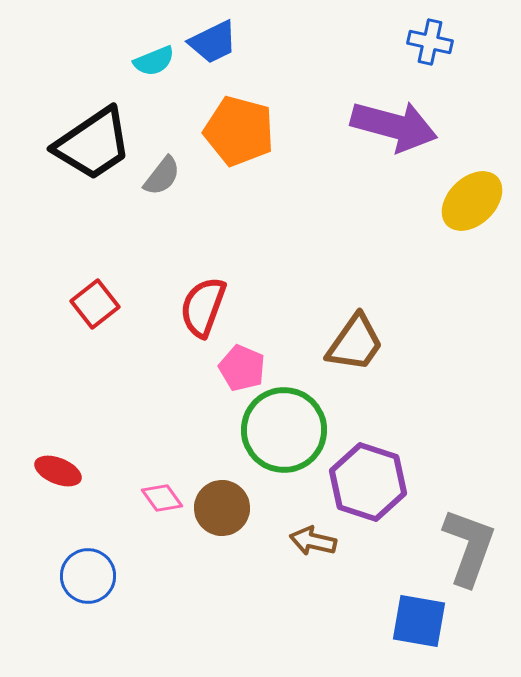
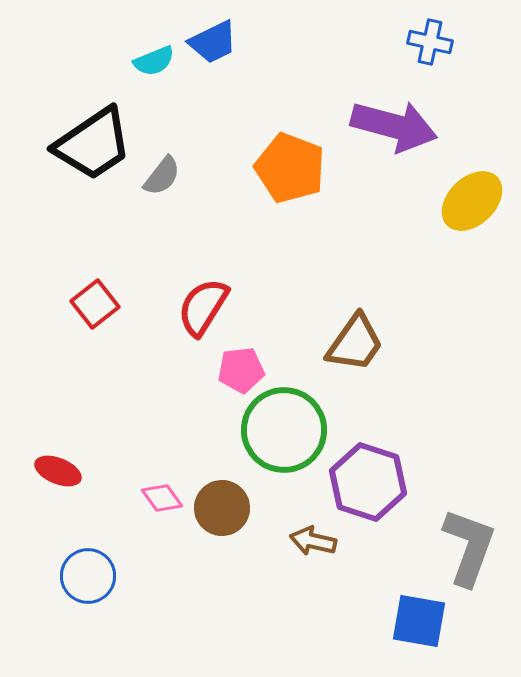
orange pentagon: moved 51 px right, 37 px down; rotated 6 degrees clockwise
red semicircle: rotated 12 degrees clockwise
pink pentagon: moved 1 px left, 2 px down; rotated 30 degrees counterclockwise
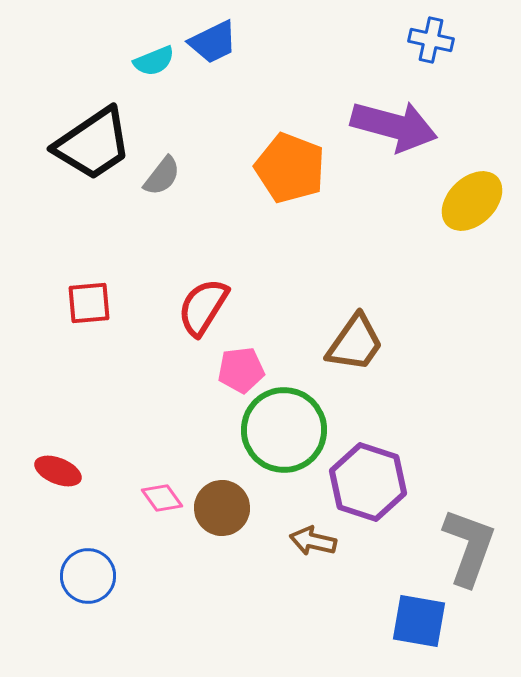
blue cross: moved 1 px right, 2 px up
red square: moved 6 px left, 1 px up; rotated 33 degrees clockwise
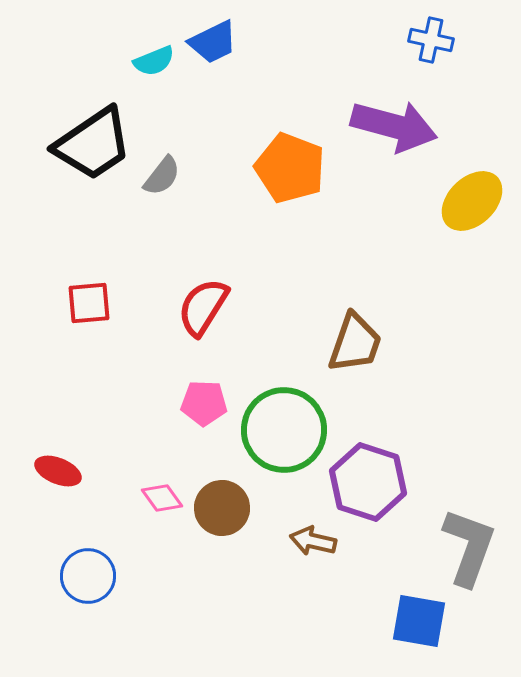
brown trapezoid: rotated 16 degrees counterclockwise
pink pentagon: moved 37 px left, 33 px down; rotated 9 degrees clockwise
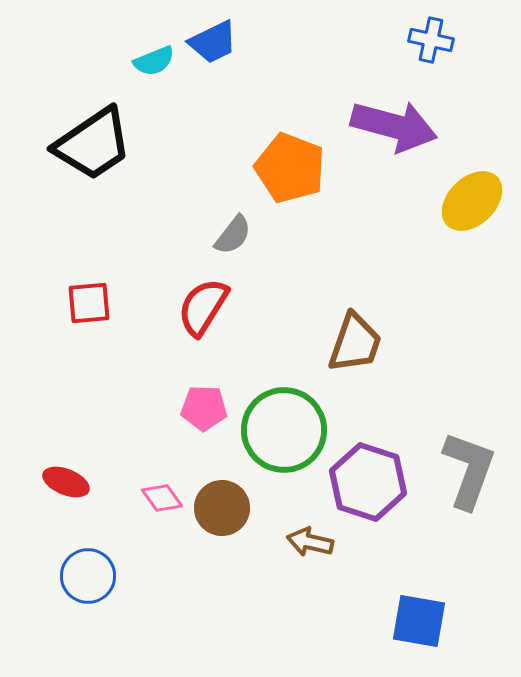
gray semicircle: moved 71 px right, 59 px down
pink pentagon: moved 5 px down
red ellipse: moved 8 px right, 11 px down
brown arrow: moved 3 px left, 1 px down
gray L-shape: moved 77 px up
